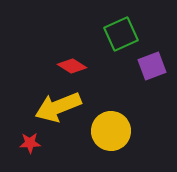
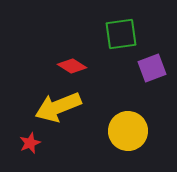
green square: rotated 16 degrees clockwise
purple square: moved 2 px down
yellow circle: moved 17 px right
red star: rotated 20 degrees counterclockwise
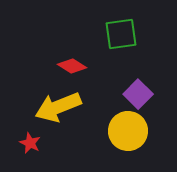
purple square: moved 14 px left, 26 px down; rotated 24 degrees counterclockwise
red star: rotated 25 degrees counterclockwise
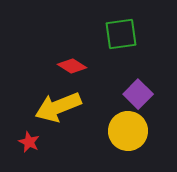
red star: moved 1 px left, 1 px up
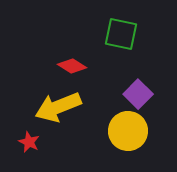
green square: rotated 20 degrees clockwise
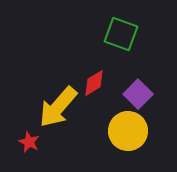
green square: rotated 8 degrees clockwise
red diamond: moved 22 px right, 17 px down; rotated 64 degrees counterclockwise
yellow arrow: rotated 27 degrees counterclockwise
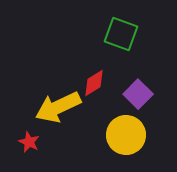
yellow arrow: rotated 24 degrees clockwise
yellow circle: moved 2 px left, 4 px down
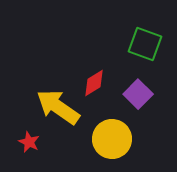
green square: moved 24 px right, 10 px down
yellow arrow: rotated 60 degrees clockwise
yellow circle: moved 14 px left, 4 px down
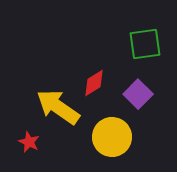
green square: rotated 28 degrees counterclockwise
yellow circle: moved 2 px up
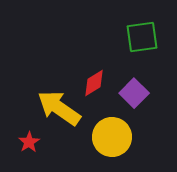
green square: moved 3 px left, 7 px up
purple square: moved 4 px left, 1 px up
yellow arrow: moved 1 px right, 1 px down
red star: rotated 15 degrees clockwise
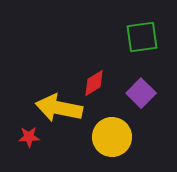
purple square: moved 7 px right
yellow arrow: rotated 24 degrees counterclockwise
red star: moved 5 px up; rotated 30 degrees clockwise
